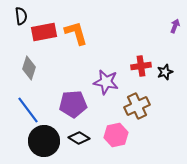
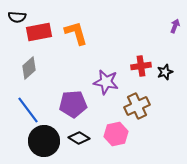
black semicircle: moved 4 px left, 1 px down; rotated 102 degrees clockwise
red rectangle: moved 5 px left
gray diamond: rotated 30 degrees clockwise
pink hexagon: moved 1 px up
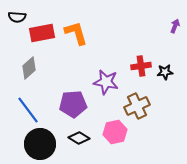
red rectangle: moved 3 px right, 1 px down
black star: rotated 14 degrees clockwise
pink hexagon: moved 1 px left, 2 px up
black circle: moved 4 px left, 3 px down
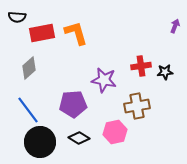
purple star: moved 2 px left, 2 px up
brown cross: rotated 15 degrees clockwise
black circle: moved 2 px up
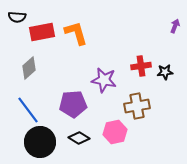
red rectangle: moved 1 px up
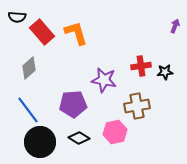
red rectangle: rotated 60 degrees clockwise
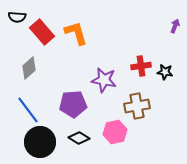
black star: rotated 14 degrees clockwise
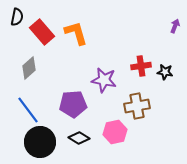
black semicircle: rotated 84 degrees counterclockwise
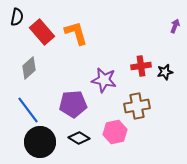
black star: rotated 21 degrees counterclockwise
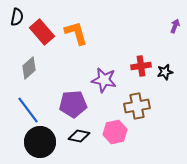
black diamond: moved 2 px up; rotated 20 degrees counterclockwise
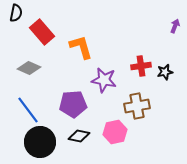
black semicircle: moved 1 px left, 4 px up
orange L-shape: moved 5 px right, 14 px down
gray diamond: rotated 65 degrees clockwise
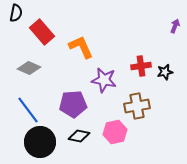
orange L-shape: rotated 8 degrees counterclockwise
